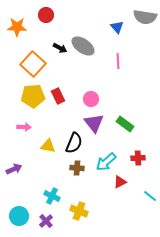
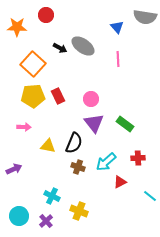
pink line: moved 2 px up
brown cross: moved 1 px right, 1 px up; rotated 16 degrees clockwise
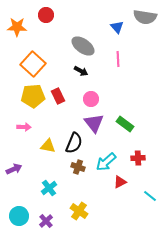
black arrow: moved 21 px right, 23 px down
cyan cross: moved 3 px left, 8 px up; rotated 28 degrees clockwise
yellow cross: rotated 12 degrees clockwise
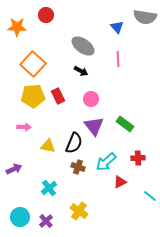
purple triangle: moved 3 px down
cyan circle: moved 1 px right, 1 px down
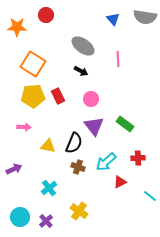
blue triangle: moved 4 px left, 8 px up
orange square: rotated 10 degrees counterclockwise
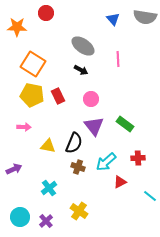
red circle: moved 2 px up
black arrow: moved 1 px up
yellow pentagon: moved 1 px left, 1 px up; rotated 15 degrees clockwise
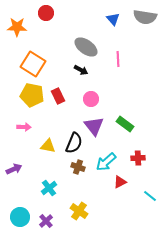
gray ellipse: moved 3 px right, 1 px down
